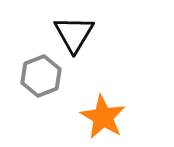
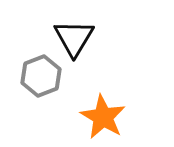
black triangle: moved 4 px down
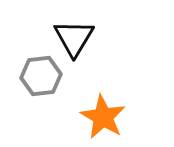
gray hexagon: rotated 15 degrees clockwise
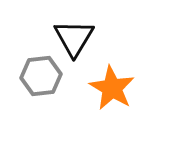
orange star: moved 9 px right, 29 px up
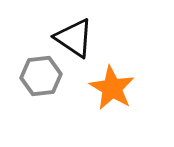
black triangle: rotated 27 degrees counterclockwise
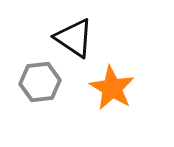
gray hexagon: moved 1 px left, 6 px down
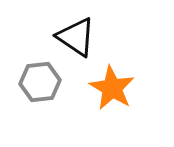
black triangle: moved 2 px right, 1 px up
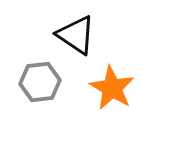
black triangle: moved 2 px up
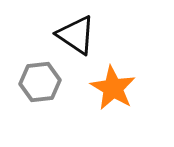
orange star: moved 1 px right
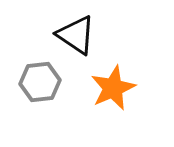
orange star: rotated 18 degrees clockwise
